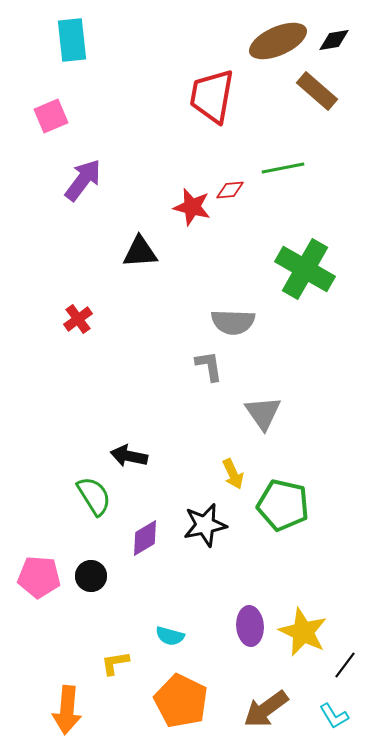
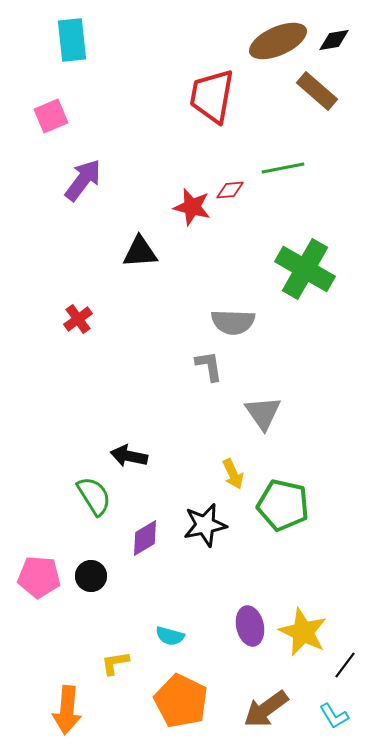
purple ellipse: rotated 9 degrees counterclockwise
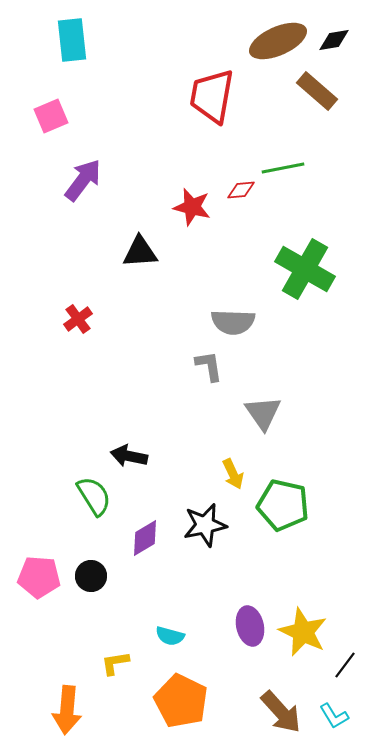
red diamond: moved 11 px right
brown arrow: moved 15 px right, 3 px down; rotated 96 degrees counterclockwise
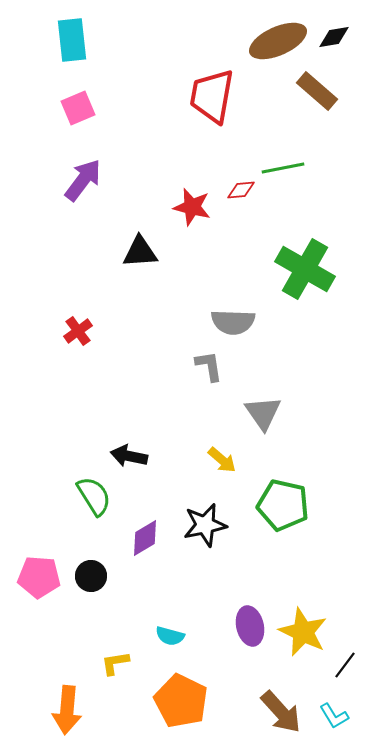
black diamond: moved 3 px up
pink square: moved 27 px right, 8 px up
red cross: moved 12 px down
yellow arrow: moved 11 px left, 14 px up; rotated 24 degrees counterclockwise
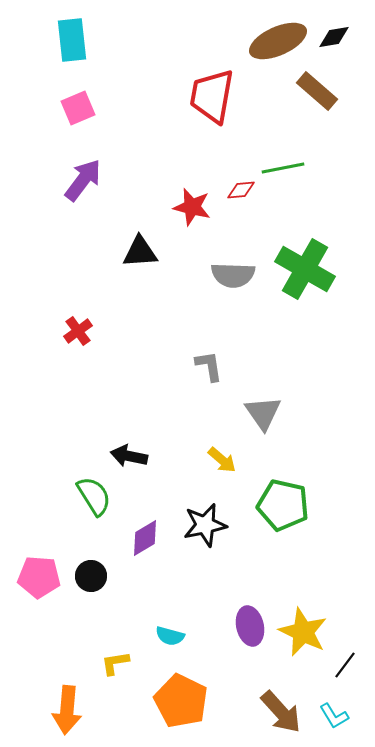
gray semicircle: moved 47 px up
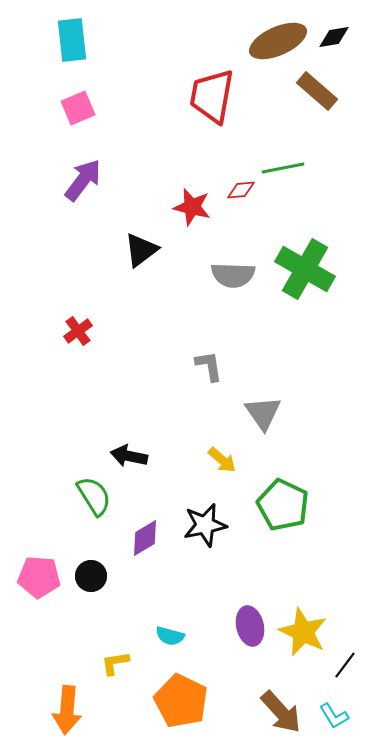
black triangle: moved 1 px right, 2 px up; rotated 33 degrees counterclockwise
green pentagon: rotated 12 degrees clockwise
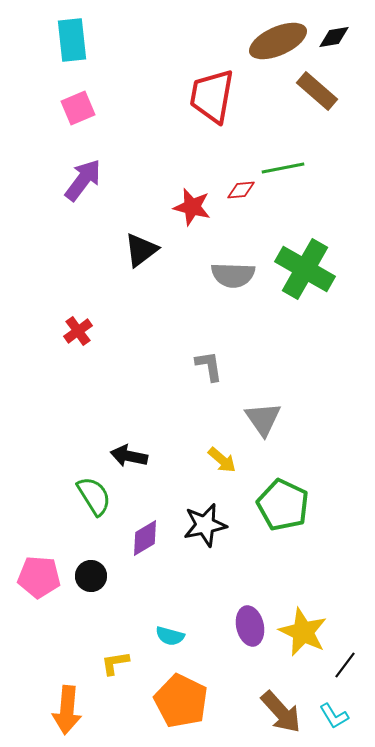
gray triangle: moved 6 px down
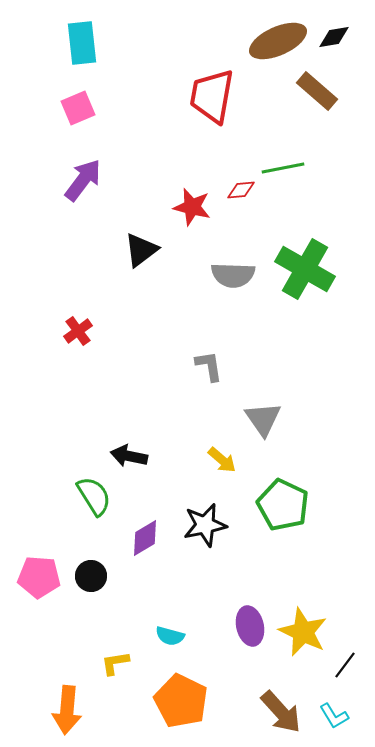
cyan rectangle: moved 10 px right, 3 px down
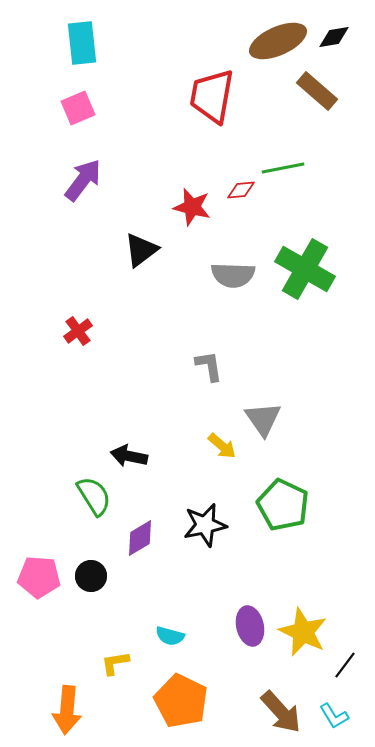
yellow arrow: moved 14 px up
purple diamond: moved 5 px left
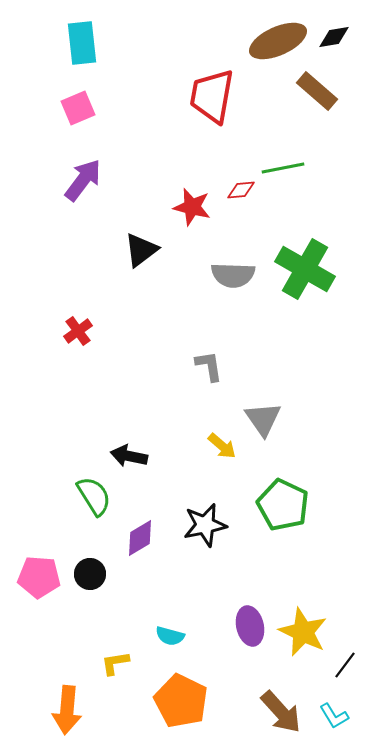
black circle: moved 1 px left, 2 px up
